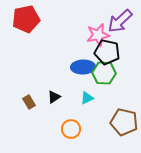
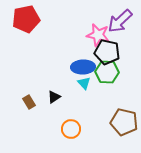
pink star: rotated 25 degrees clockwise
green hexagon: moved 3 px right, 1 px up
cyan triangle: moved 3 px left, 15 px up; rotated 48 degrees counterclockwise
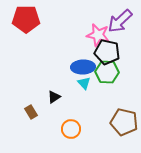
red pentagon: rotated 12 degrees clockwise
brown rectangle: moved 2 px right, 10 px down
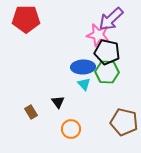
purple arrow: moved 9 px left, 2 px up
cyan triangle: moved 1 px down
black triangle: moved 4 px right, 5 px down; rotated 32 degrees counterclockwise
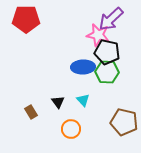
cyan triangle: moved 1 px left, 16 px down
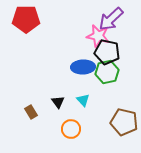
pink star: moved 1 px down
green hexagon: rotated 15 degrees counterclockwise
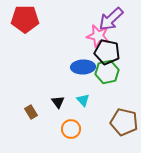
red pentagon: moved 1 px left
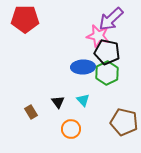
green hexagon: moved 1 px down; rotated 15 degrees counterclockwise
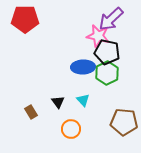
brown pentagon: rotated 8 degrees counterclockwise
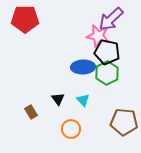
black triangle: moved 3 px up
